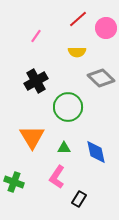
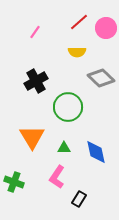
red line: moved 1 px right, 3 px down
pink line: moved 1 px left, 4 px up
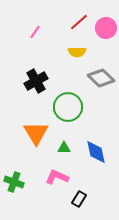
orange triangle: moved 4 px right, 4 px up
pink L-shape: rotated 80 degrees clockwise
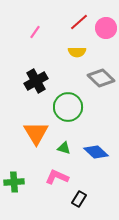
green triangle: rotated 16 degrees clockwise
blue diamond: rotated 35 degrees counterclockwise
green cross: rotated 24 degrees counterclockwise
